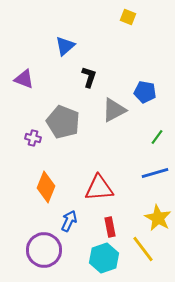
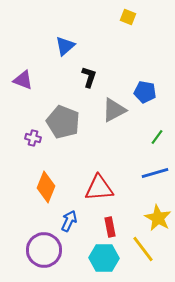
purple triangle: moved 1 px left, 1 px down
cyan hexagon: rotated 20 degrees clockwise
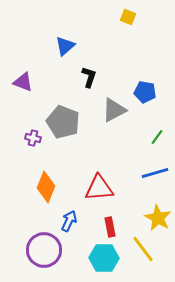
purple triangle: moved 2 px down
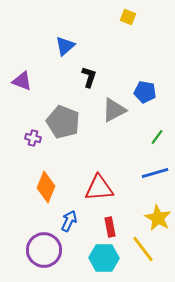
purple triangle: moved 1 px left, 1 px up
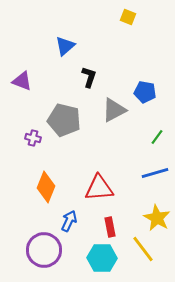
gray pentagon: moved 1 px right, 2 px up; rotated 8 degrees counterclockwise
yellow star: moved 1 px left
cyan hexagon: moved 2 px left
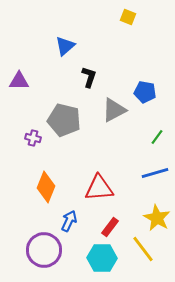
purple triangle: moved 3 px left; rotated 20 degrees counterclockwise
red rectangle: rotated 48 degrees clockwise
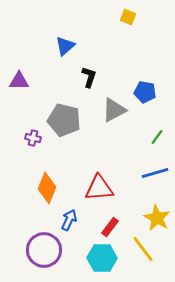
orange diamond: moved 1 px right, 1 px down
blue arrow: moved 1 px up
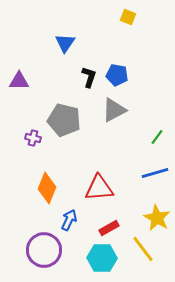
blue triangle: moved 3 px up; rotated 15 degrees counterclockwise
blue pentagon: moved 28 px left, 17 px up
red rectangle: moved 1 px left, 1 px down; rotated 24 degrees clockwise
